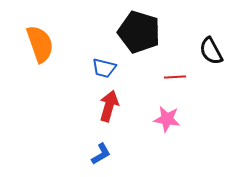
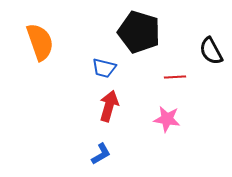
orange semicircle: moved 2 px up
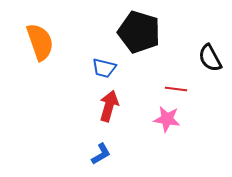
black semicircle: moved 1 px left, 7 px down
red line: moved 1 px right, 12 px down; rotated 10 degrees clockwise
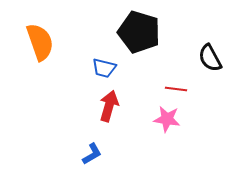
blue L-shape: moved 9 px left
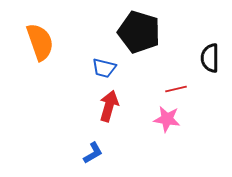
black semicircle: rotated 28 degrees clockwise
red line: rotated 20 degrees counterclockwise
blue L-shape: moved 1 px right, 1 px up
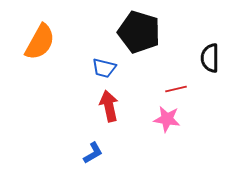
orange semicircle: rotated 48 degrees clockwise
red arrow: rotated 28 degrees counterclockwise
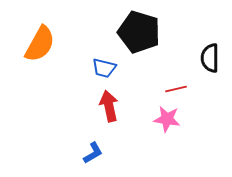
orange semicircle: moved 2 px down
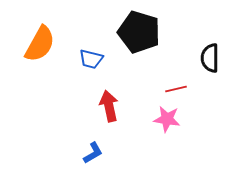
blue trapezoid: moved 13 px left, 9 px up
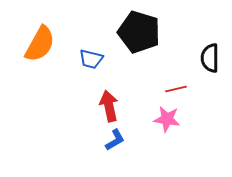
blue L-shape: moved 22 px right, 13 px up
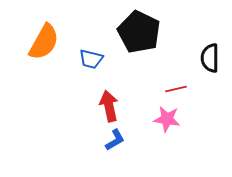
black pentagon: rotated 9 degrees clockwise
orange semicircle: moved 4 px right, 2 px up
